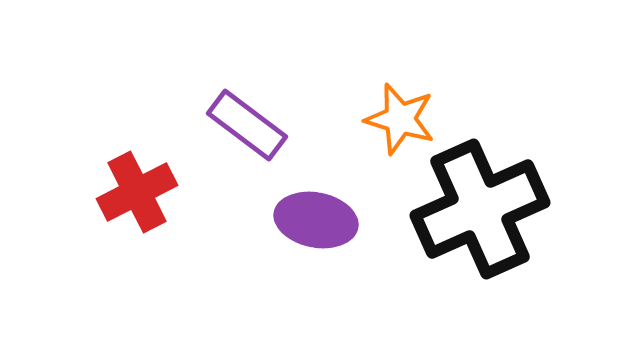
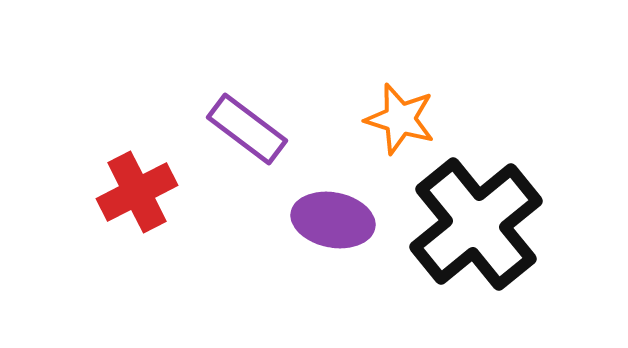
purple rectangle: moved 4 px down
black cross: moved 4 px left, 15 px down; rotated 15 degrees counterclockwise
purple ellipse: moved 17 px right
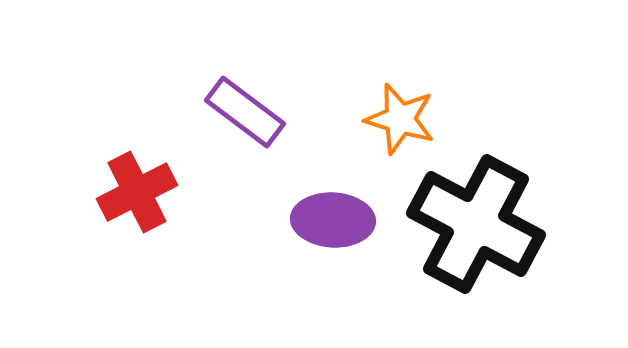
purple rectangle: moved 2 px left, 17 px up
purple ellipse: rotated 8 degrees counterclockwise
black cross: rotated 23 degrees counterclockwise
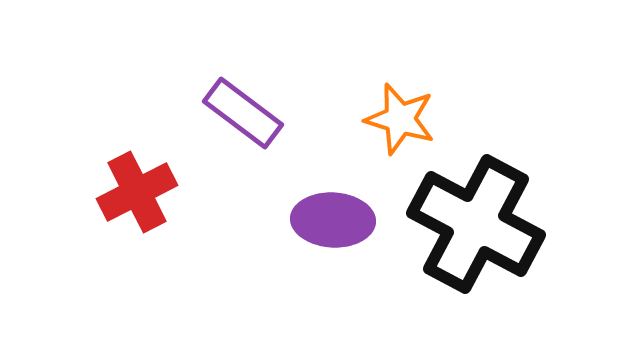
purple rectangle: moved 2 px left, 1 px down
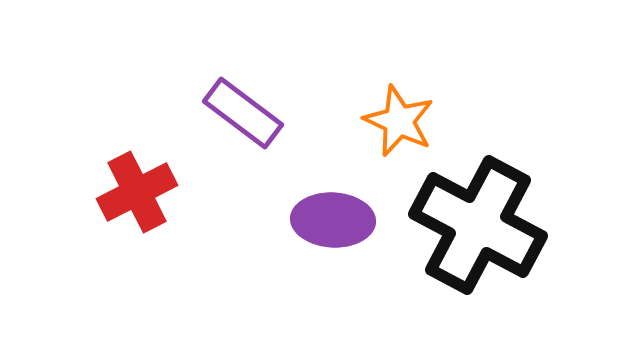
orange star: moved 1 px left, 2 px down; rotated 8 degrees clockwise
black cross: moved 2 px right, 1 px down
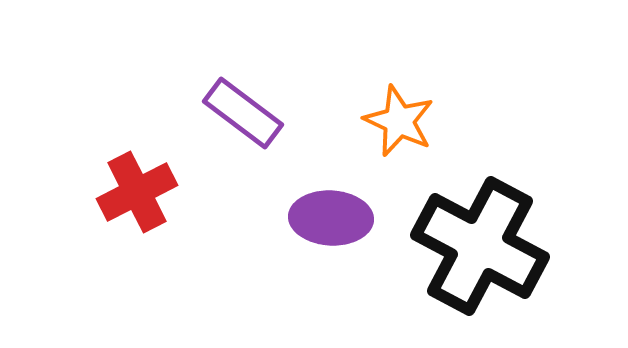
purple ellipse: moved 2 px left, 2 px up
black cross: moved 2 px right, 21 px down
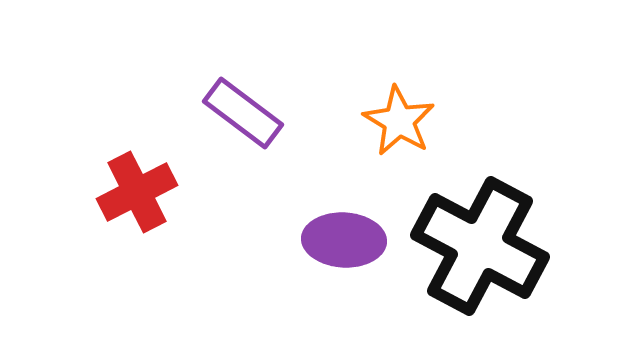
orange star: rotated 6 degrees clockwise
purple ellipse: moved 13 px right, 22 px down
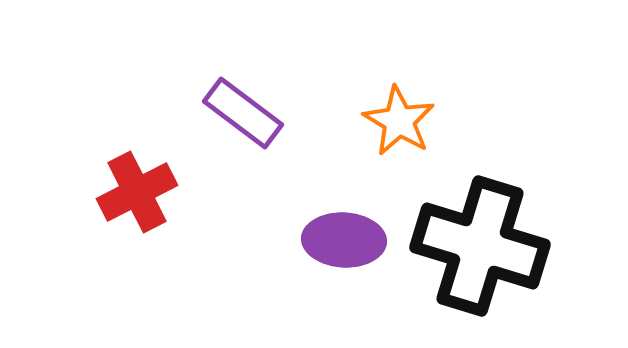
black cross: rotated 11 degrees counterclockwise
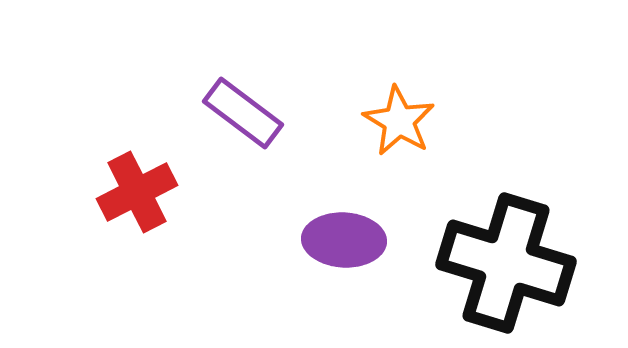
black cross: moved 26 px right, 17 px down
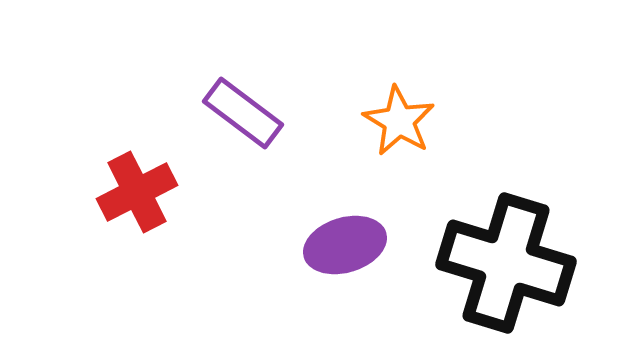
purple ellipse: moved 1 px right, 5 px down; rotated 20 degrees counterclockwise
